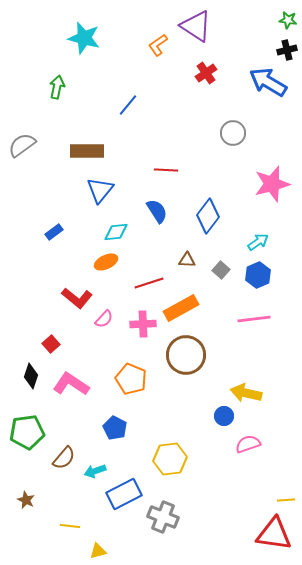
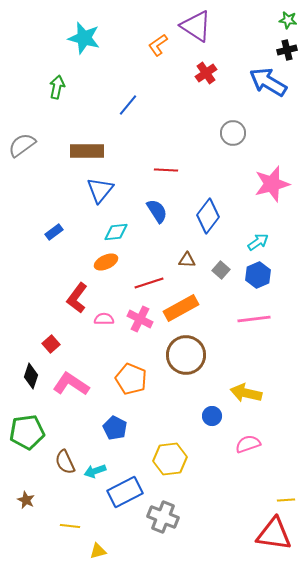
red L-shape at (77, 298): rotated 88 degrees clockwise
pink semicircle at (104, 319): rotated 132 degrees counterclockwise
pink cross at (143, 324): moved 3 px left, 5 px up; rotated 30 degrees clockwise
blue circle at (224, 416): moved 12 px left
brown semicircle at (64, 458): moved 1 px right, 4 px down; rotated 115 degrees clockwise
blue rectangle at (124, 494): moved 1 px right, 2 px up
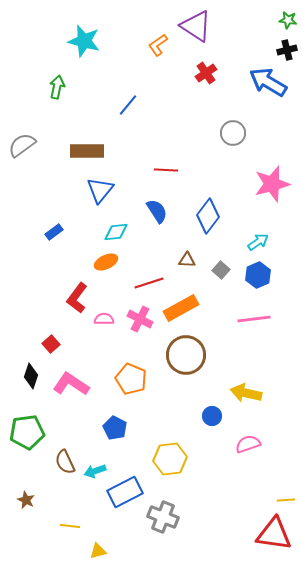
cyan star at (84, 38): moved 3 px down
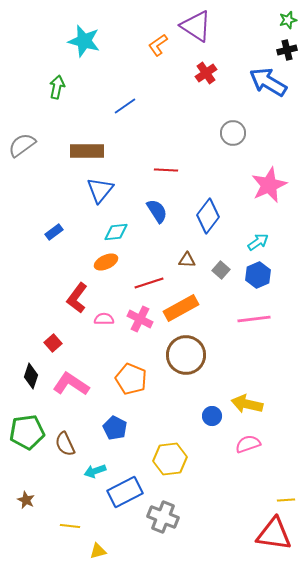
green star at (288, 20): rotated 24 degrees counterclockwise
blue line at (128, 105): moved 3 px left, 1 px down; rotated 15 degrees clockwise
pink star at (272, 184): moved 3 px left, 1 px down; rotated 9 degrees counterclockwise
red square at (51, 344): moved 2 px right, 1 px up
yellow arrow at (246, 393): moved 1 px right, 11 px down
brown semicircle at (65, 462): moved 18 px up
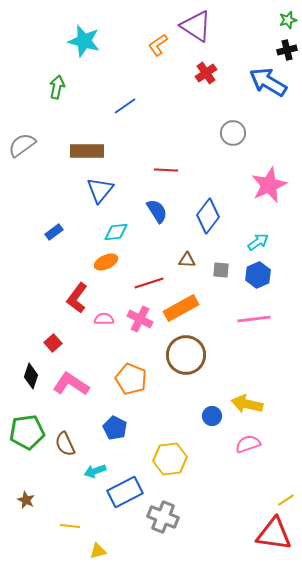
gray square at (221, 270): rotated 36 degrees counterclockwise
yellow line at (286, 500): rotated 30 degrees counterclockwise
